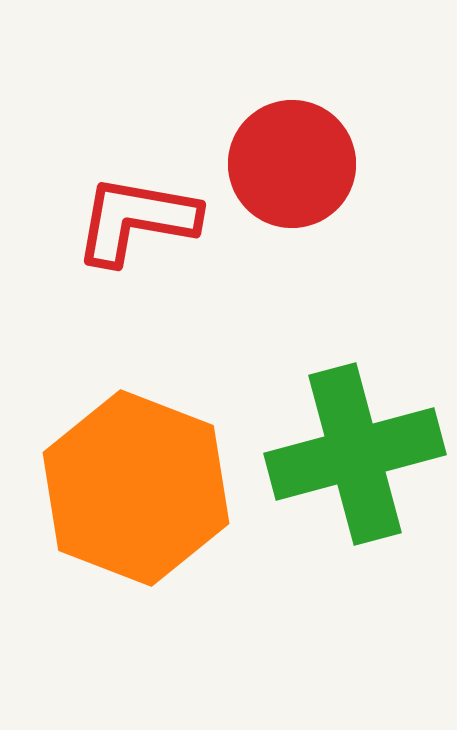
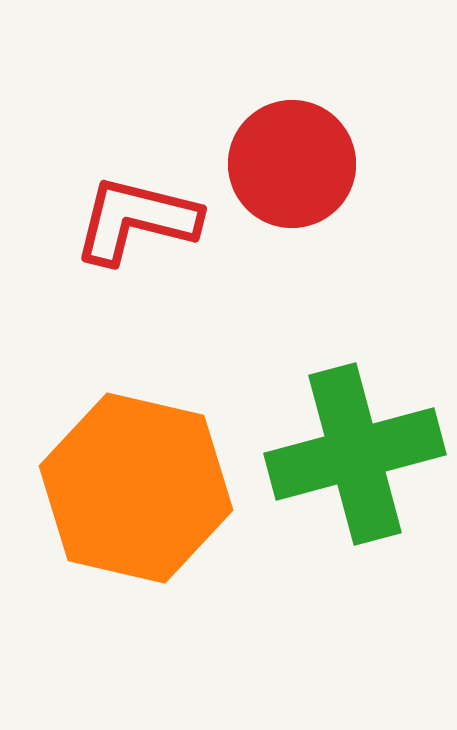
red L-shape: rotated 4 degrees clockwise
orange hexagon: rotated 8 degrees counterclockwise
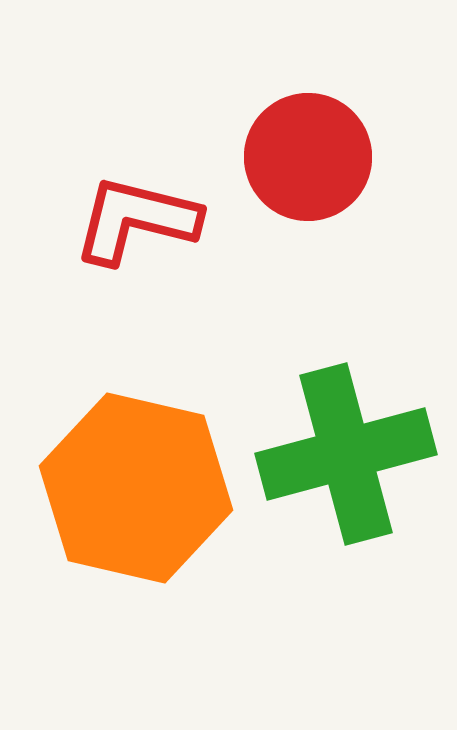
red circle: moved 16 px right, 7 px up
green cross: moved 9 px left
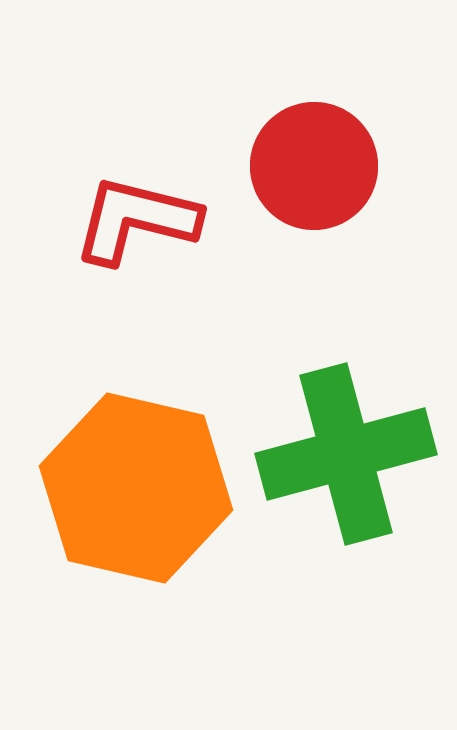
red circle: moved 6 px right, 9 px down
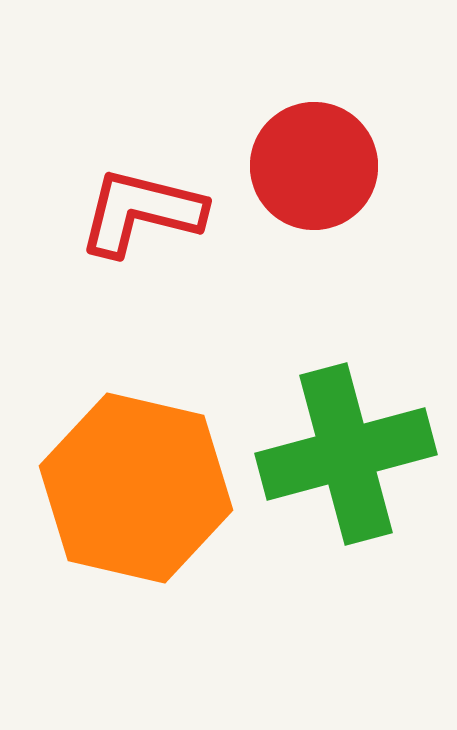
red L-shape: moved 5 px right, 8 px up
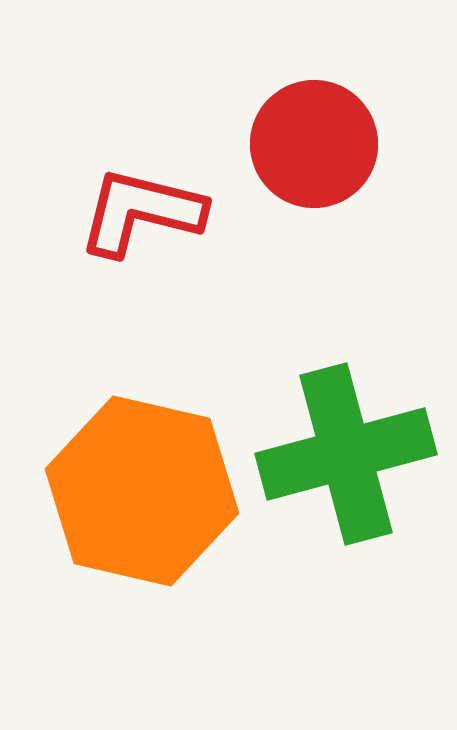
red circle: moved 22 px up
orange hexagon: moved 6 px right, 3 px down
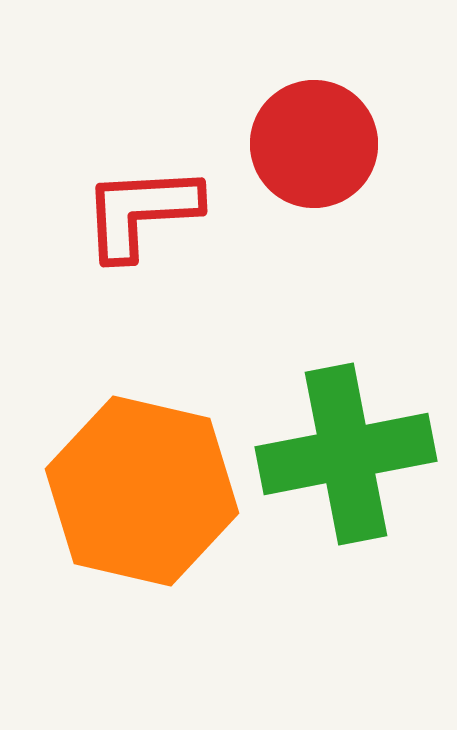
red L-shape: rotated 17 degrees counterclockwise
green cross: rotated 4 degrees clockwise
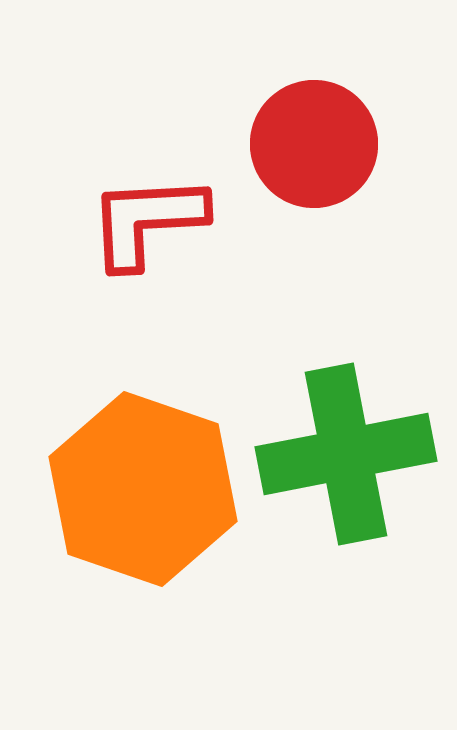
red L-shape: moved 6 px right, 9 px down
orange hexagon: moved 1 px right, 2 px up; rotated 6 degrees clockwise
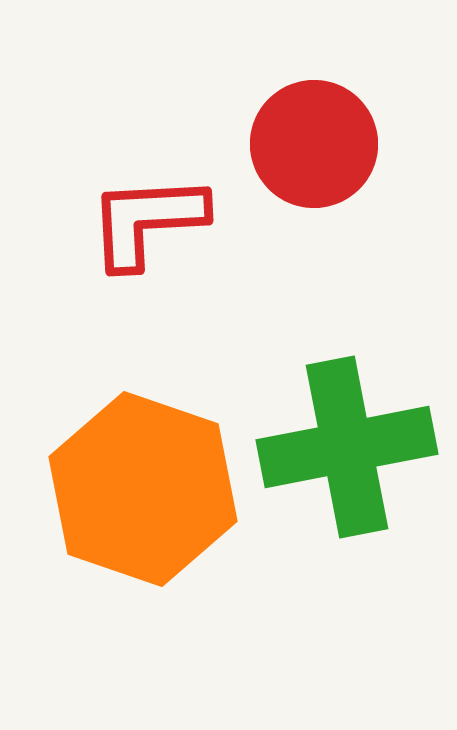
green cross: moved 1 px right, 7 px up
